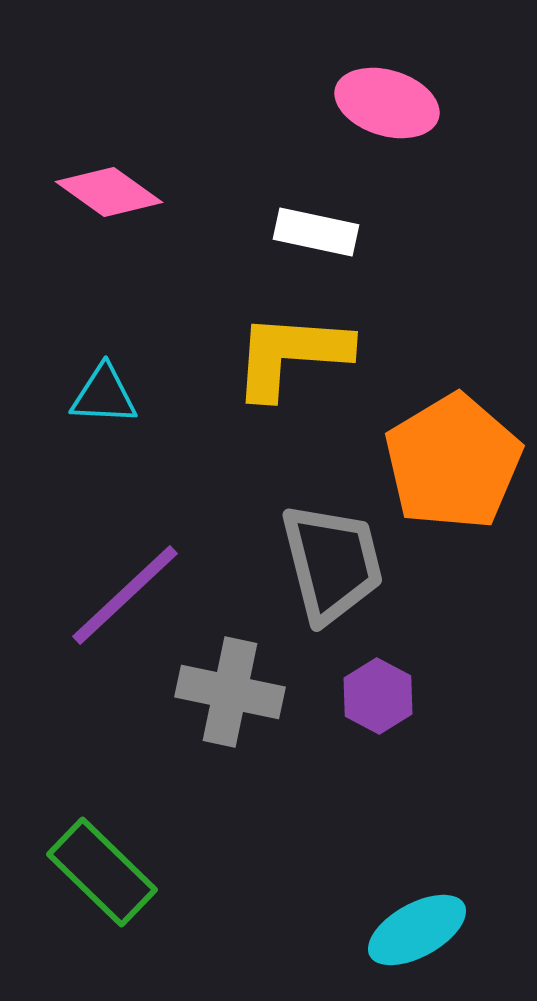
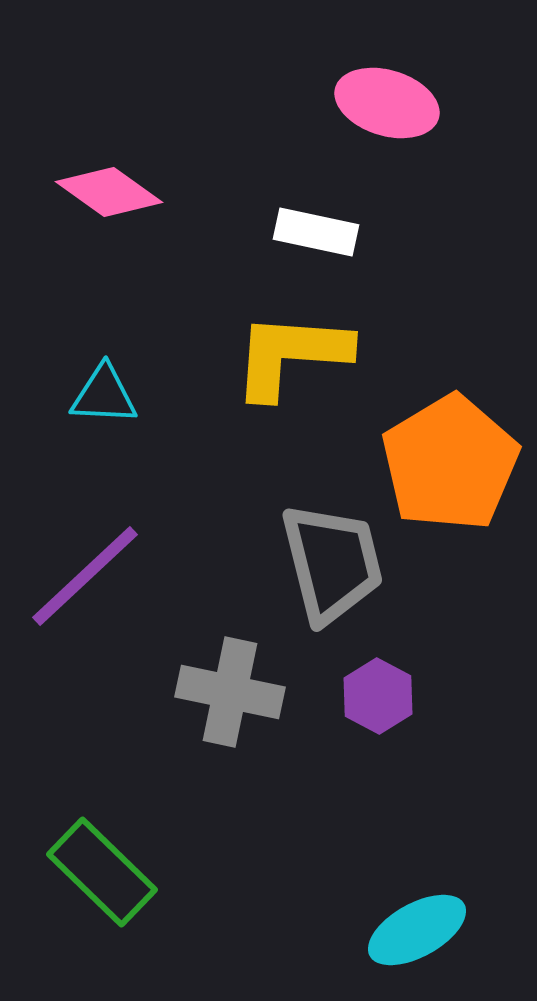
orange pentagon: moved 3 px left, 1 px down
purple line: moved 40 px left, 19 px up
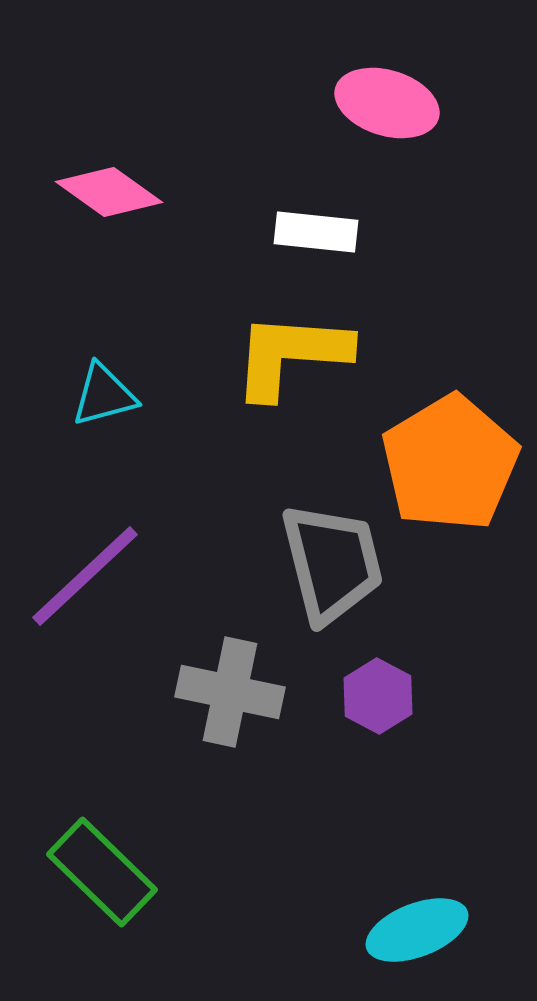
white rectangle: rotated 6 degrees counterclockwise
cyan triangle: rotated 18 degrees counterclockwise
cyan ellipse: rotated 8 degrees clockwise
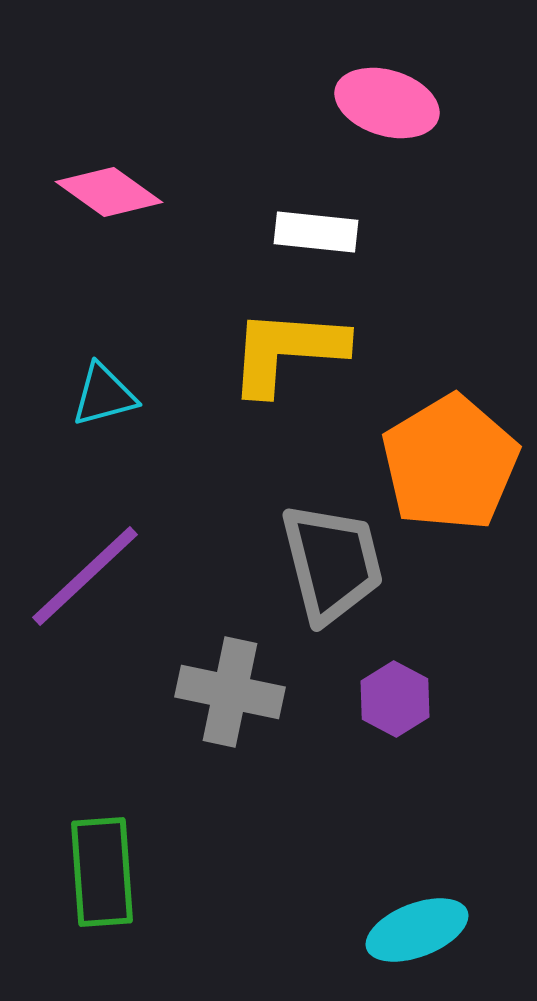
yellow L-shape: moved 4 px left, 4 px up
purple hexagon: moved 17 px right, 3 px down
green rectangle: rotated 42 degrees clockwise
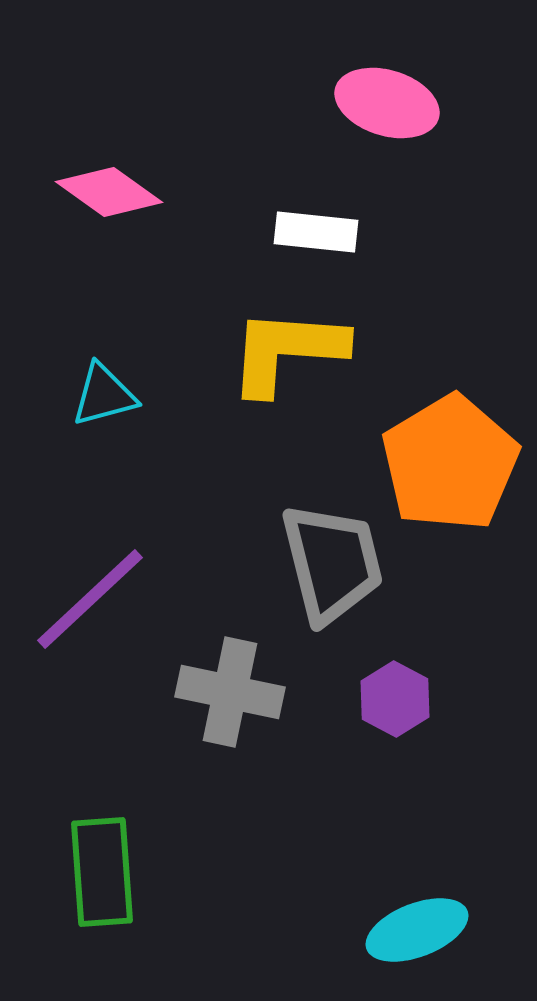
purple line: moved 5 px right, 23 px down
